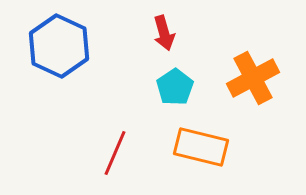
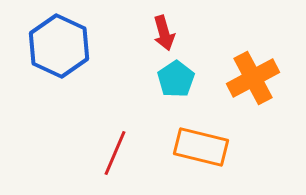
cyan pentagon: moved 1 px right, 8 px up
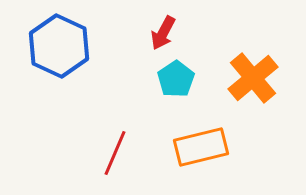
red arrow: moved 1 px left; rotated 44 degrees clockwise
orange cross: rotated 12 degrees counterclockwise
orange rectangle: rotated 28 degrees counterclockwise
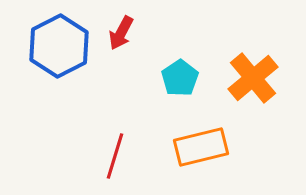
red arrow: moved 42 px left
blue hexagon: rotated 8 degrees clockwise
cyan pentagon: moved 4 px right, 1 px up
red line: moved 3 px down; rotated 6 degrees counterclockwise
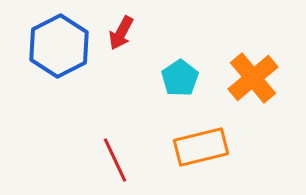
red line: moved 4 px down; rotated 42 degrees counterclockwise
